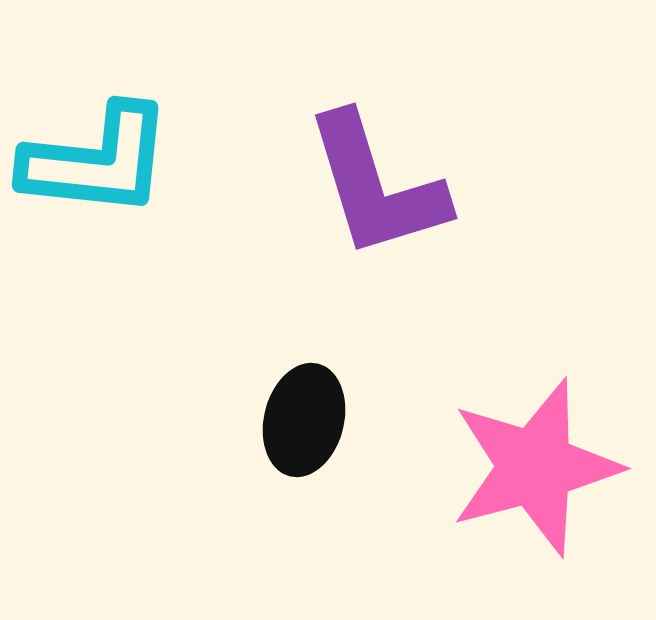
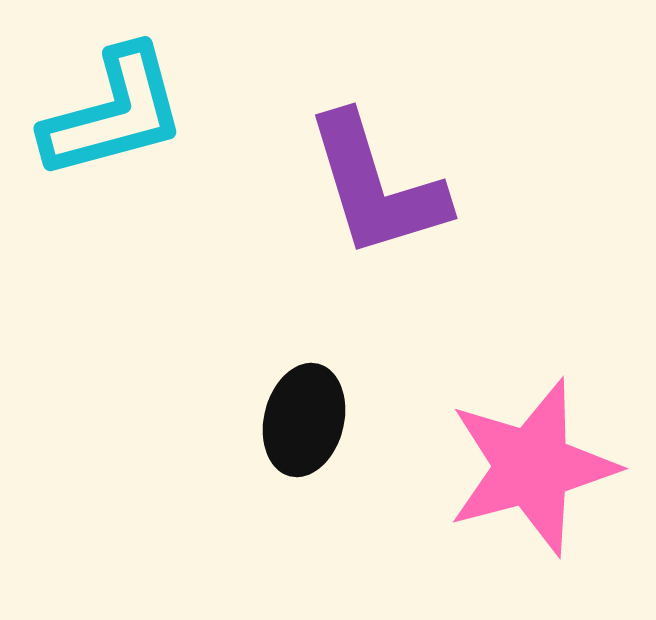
cyan L-shape: moved 17 px right, 48 px up; rotated 21 degrees counterclockwise
pink star: moved 3 px left
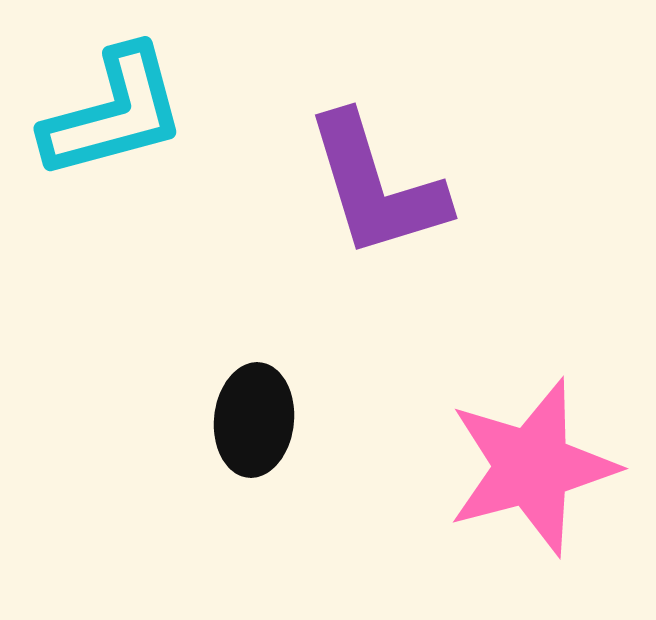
black ellipse: moved 50 px left; rotated 8 degrees counterclockwise
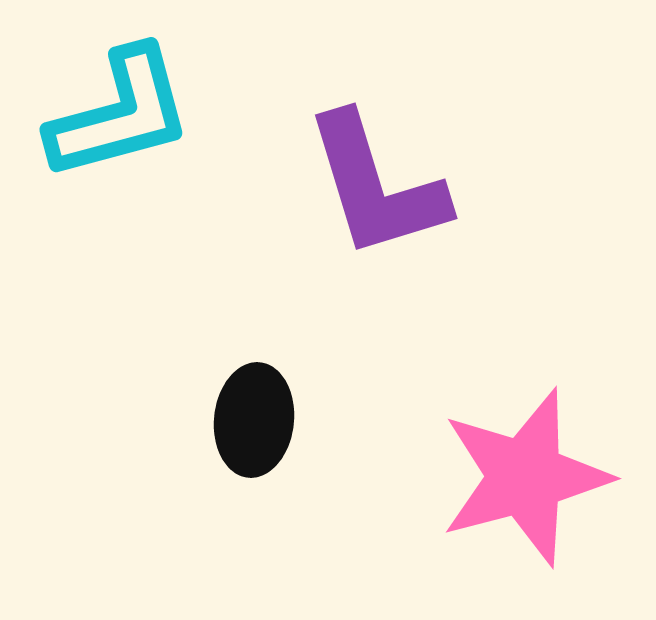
cyan L-shape: moved 6 px right, 1 px down
pink star: moved 7 px left, 10 px down
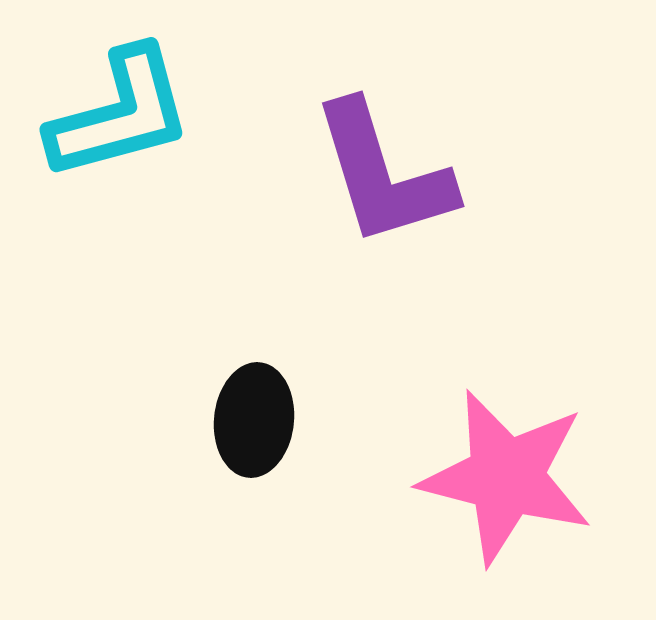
purple L-shape: moved 7 px right, 12 px up
pink star: moved 19 px left; rotated 29 degrees clockwise
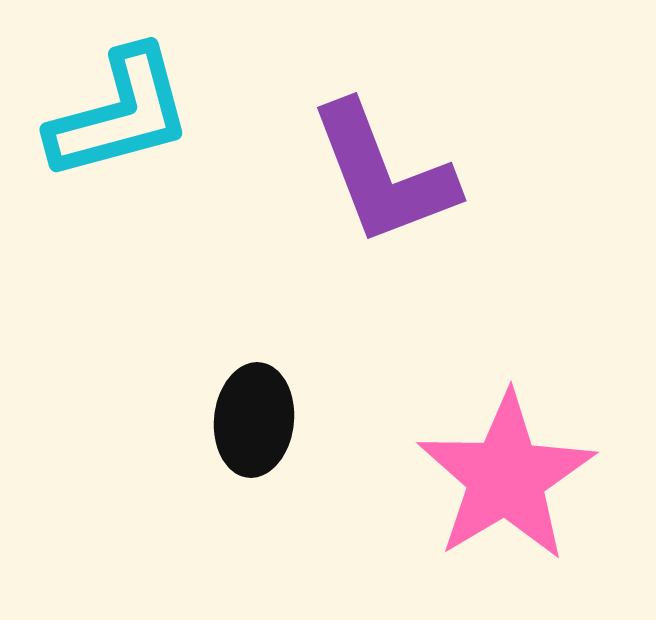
purple L-shape: rotated 4 degrees counterclockwise
pink star: rotated 27 degrees clockwise
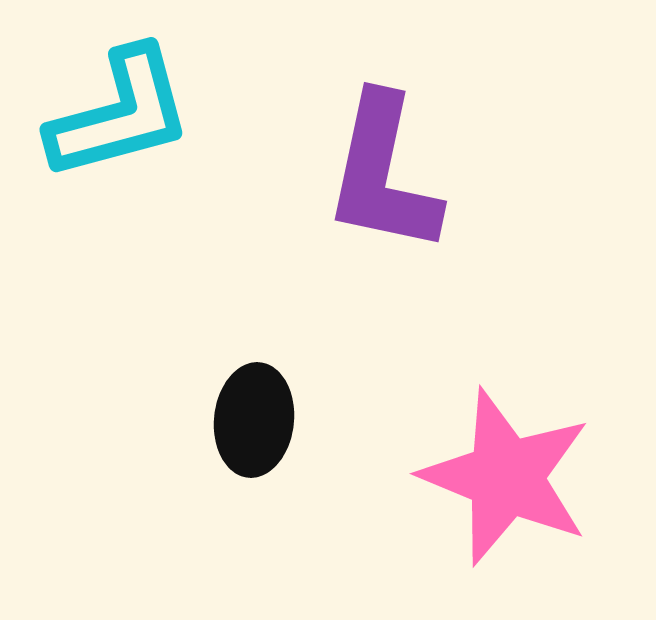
purple L-shape: rotated 33 degrees clockwise
pink star: rotated 19 degrees counterclockwise
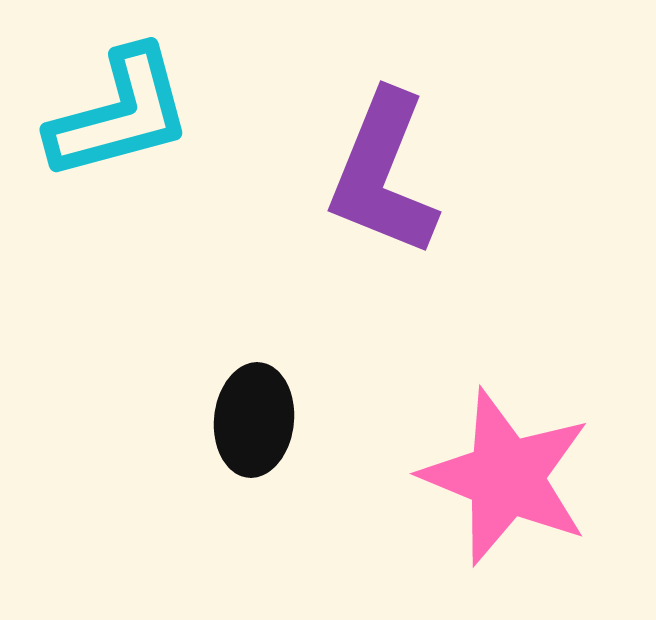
purple L-shape: rotated 10 degrees clockwise
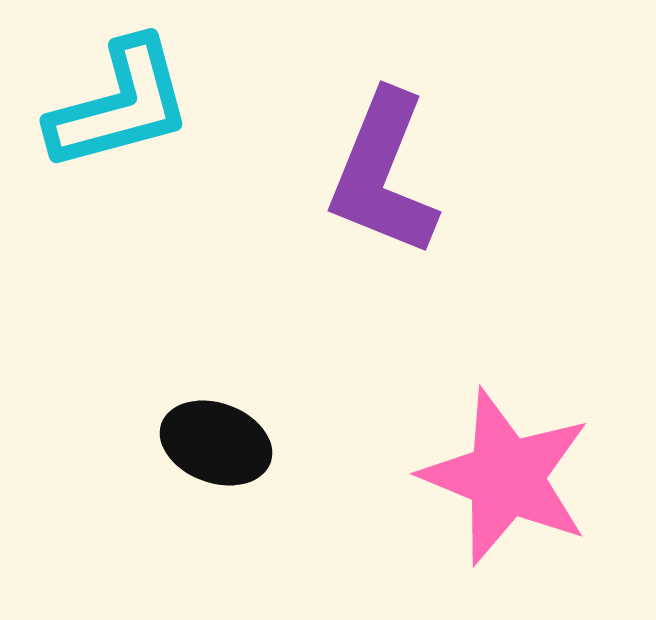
cyan L-shape: moved 9 px up
black ellipse: moved 38 px left, 23 px down; rotated 76 degrees counterclockwise
